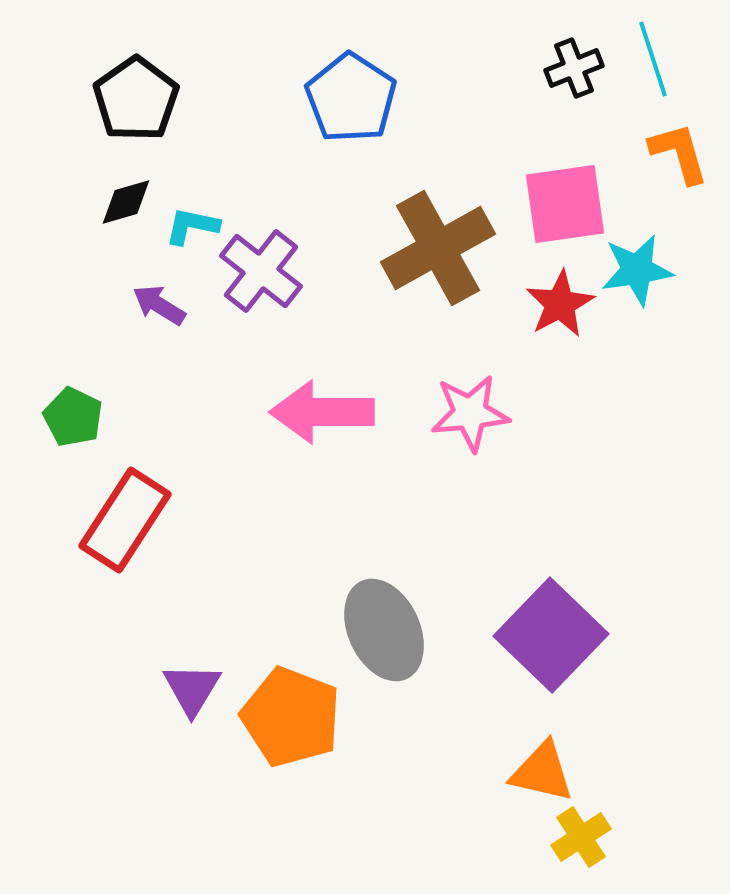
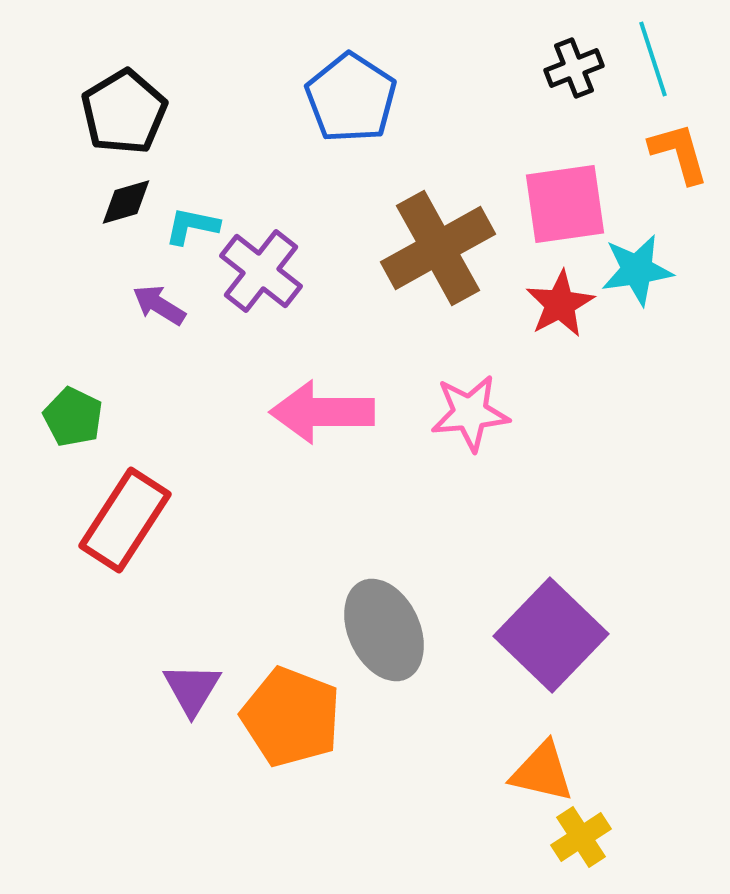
black pentagon: moved 12 px left, 13 px down; rotated 4 degrees clockwise
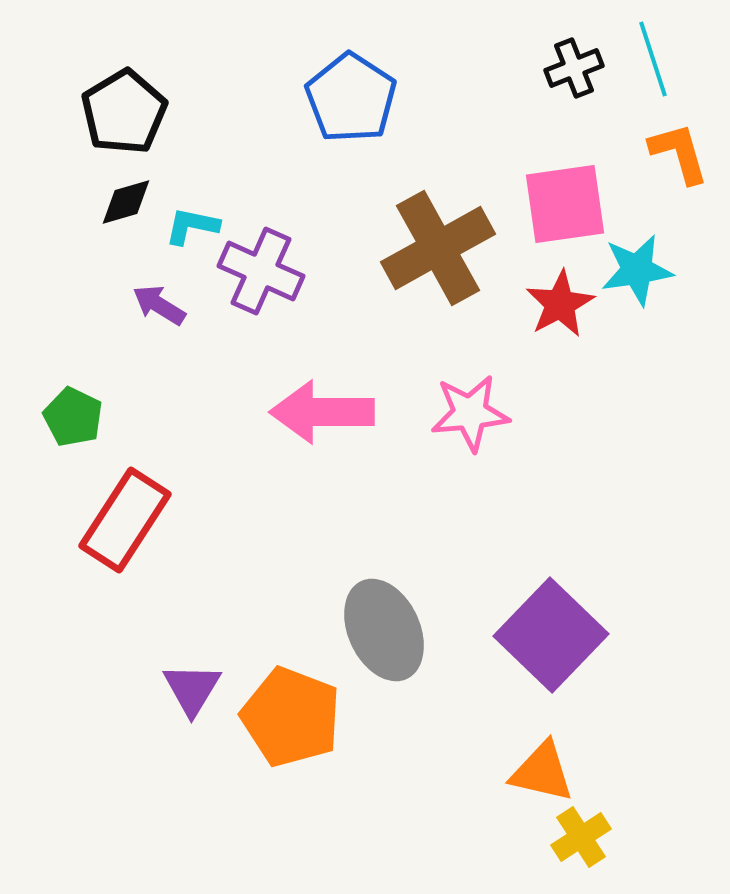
purple cross: rotated 14 degrees counterclockwise
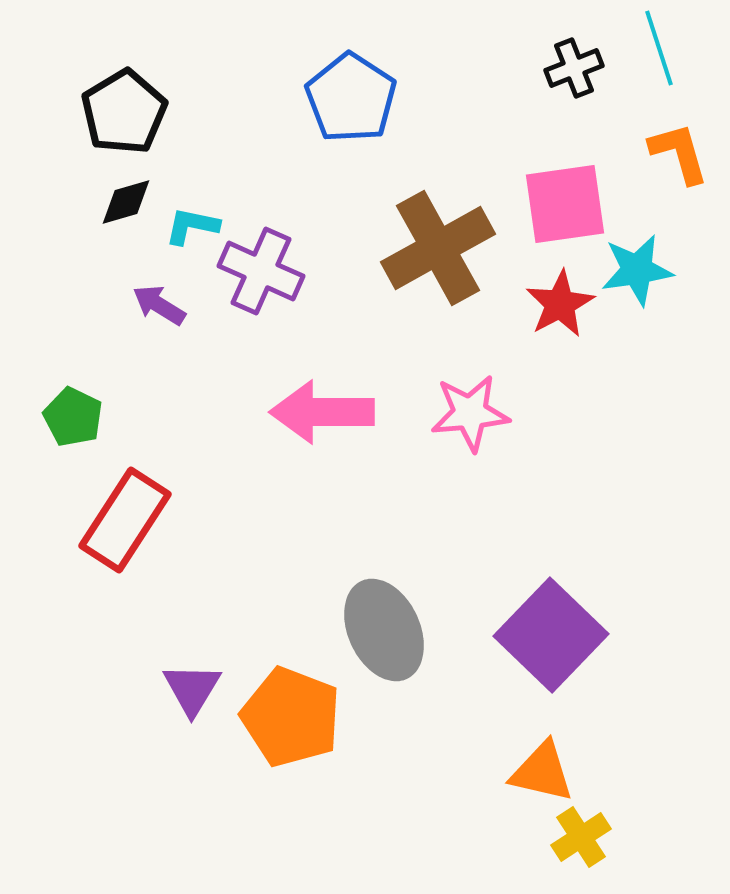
cyan line: moved 6 px right, 11 px up
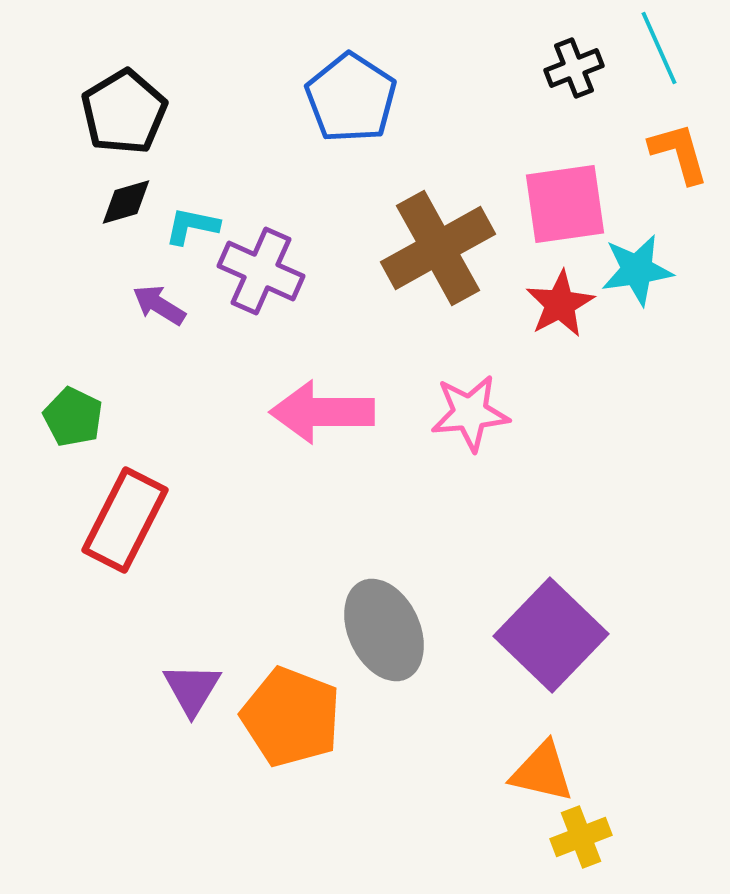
cyan line: rotated 6 degrees counterclockwise
red rectangle: rotated 6 degrees counterclockwise
yellow cross: rotated 12 degrees clockwise
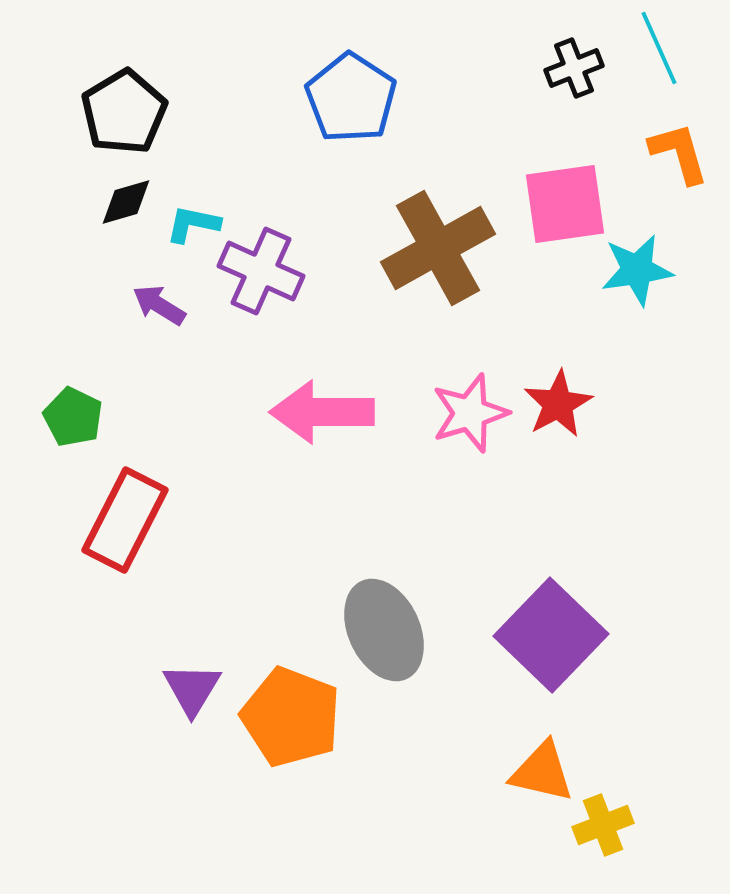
cyan L-shape: moved 1 px right, 2 px up
red star: moved 2 px left, 100 px down
pink star: rotated 12 degrees counterclockwise
yellow cross: moved 22 px right, 12 px up
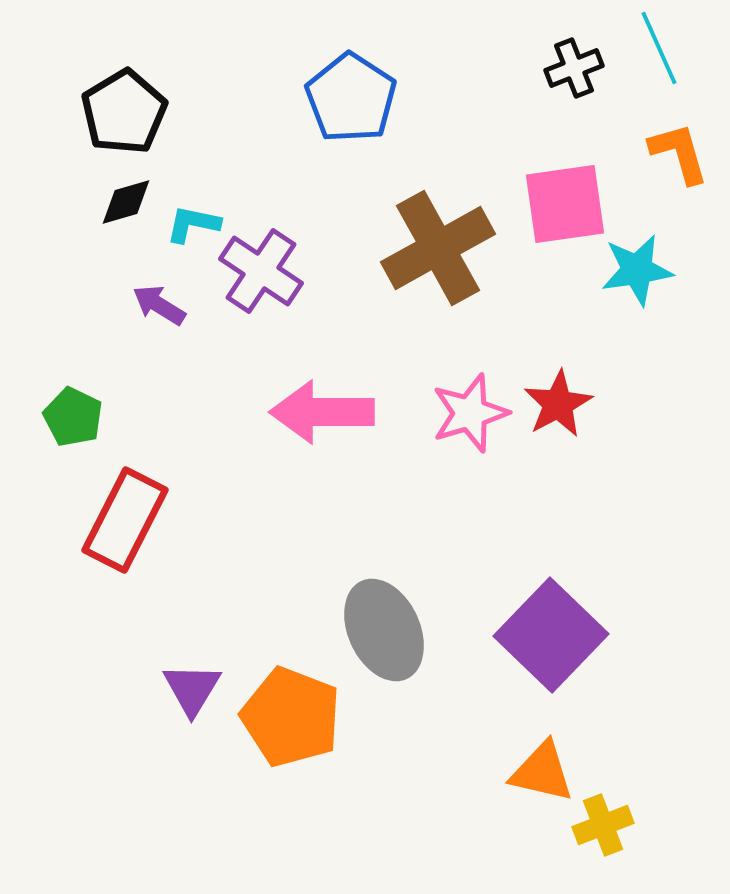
purple cross: rotated 10 degrees clockwise
